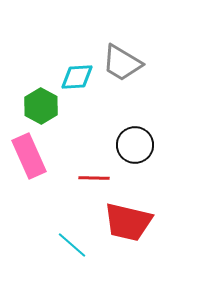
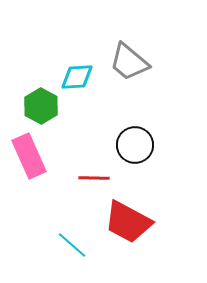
gray trapezoid: moved 7 px right, 1 px up; rotated 9 degrees clockwise
red trapezoid: rotated 15 degrees clockwise
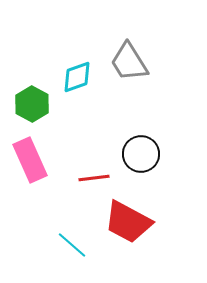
gray trapezoid: rotated 18 degrees clockwise
cyan diamond: rotated 16 degrees counterclockwise
green hexagon: moved 9 px left, 2 px up
black circle: moved 6 px right, 9 px down
pink rectangle: moved 1 px right, 4 px down
red line: rotated 8 degrees counterclockwise
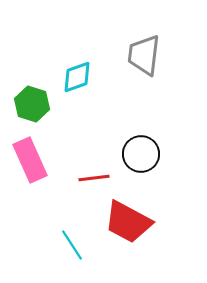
gray trapezoid: moved 15 px right, 7 px up; rotated 39 degrees clockwise
green hexagon: rotated 12 degrees counterclockwise
cyan line: rotated 16 degrees clockwise
